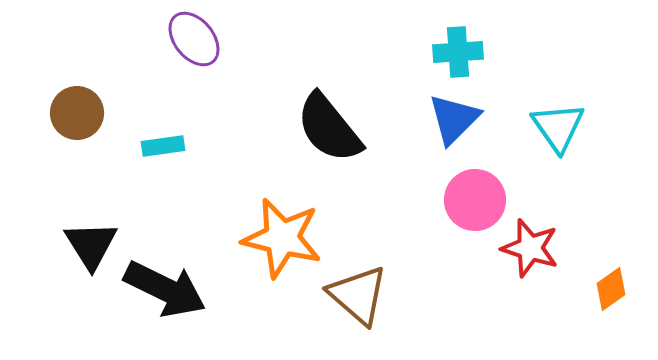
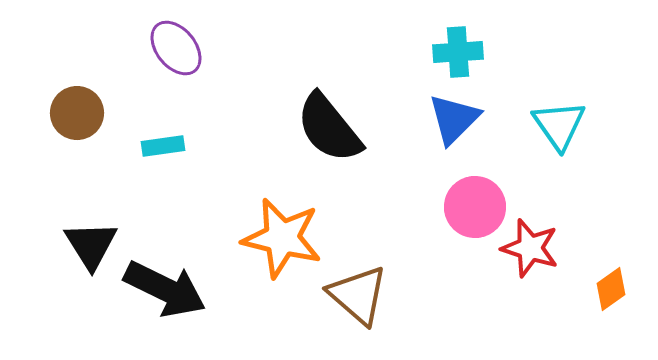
purple ellipse: moved 18 px left, 9 px down
cyan triangle: moved 1 px right, 2 px up
pink circle: moved 7 px down
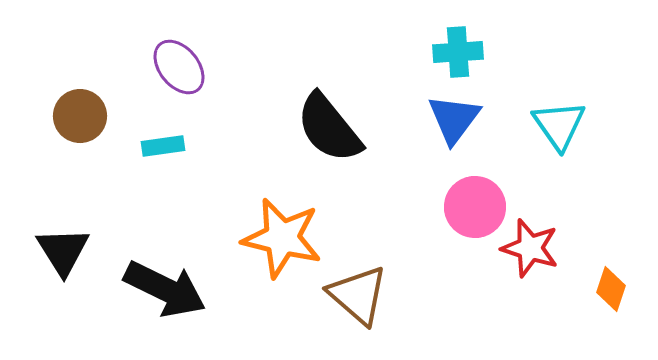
purple ellipse: moved 3 px right, 19 px down
brown circle: moved 3 px right, 3 px down
blue triangle: rotated 8 degrees counterclockwise
black triangle: moved 28 px left, 6 px down
orange diamond: rotated 36 degrees counterclockwise
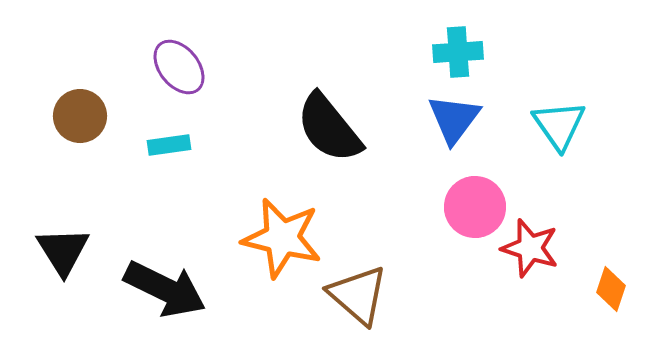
cyan rectangle: moved 6 px right, 1 px up
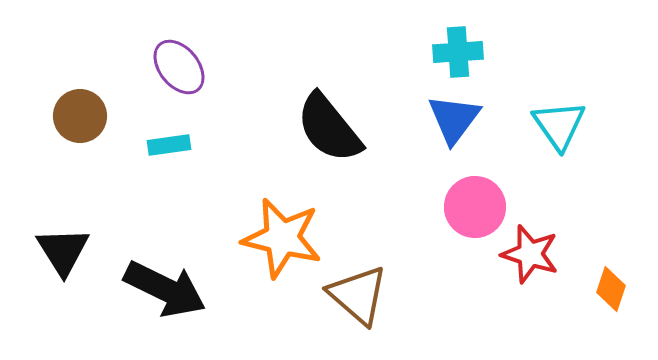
red star: moved 6 px down
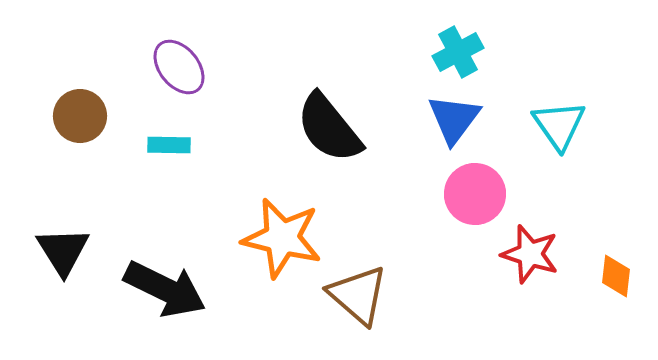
cyan cross: rotated 24 degrees counterclockwise
cyan rectangle: rotated 9 degrees clockwise
pink circle: moved 13 px up
orange diamond: moved 5 px right, 13 px up; rotated 12 degrees counterclockwise
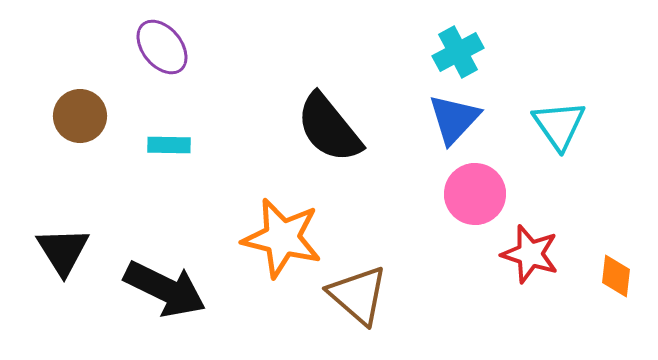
purple ellipse: moved 17 px left, 20 px up
blue triangle: rotated 6 degrees clockwise
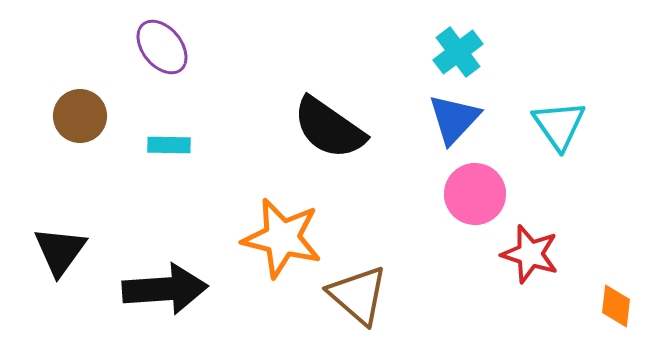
cyan cross: rotated 9 degrees counterclockwise
black semicircle: rotated 16 degrees counterclockwise
black triangle: moved 3 px left; rotated 8 degrees clockwise
orange diamond: moved 30 px down
black arrow: rotated 30 degrees counterclockwise
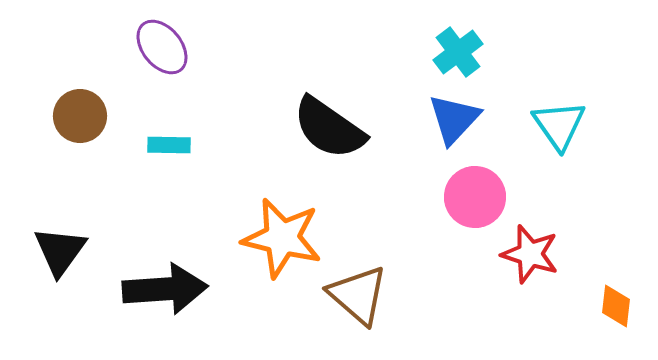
pink circle: moved 3 px down
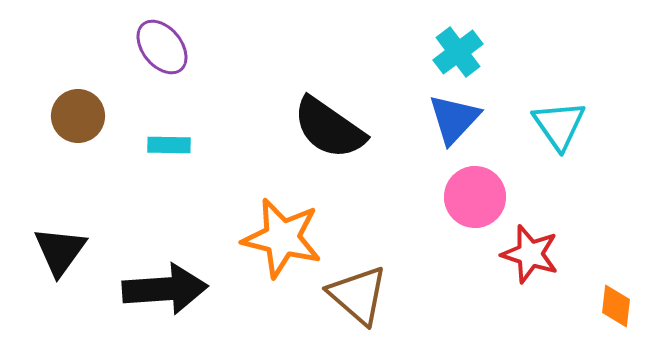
brown circle: moved 2 px left
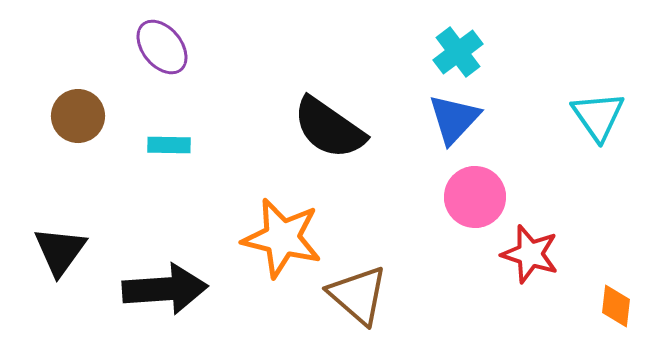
cyan triangle: moved 39 px right, 9 px up
